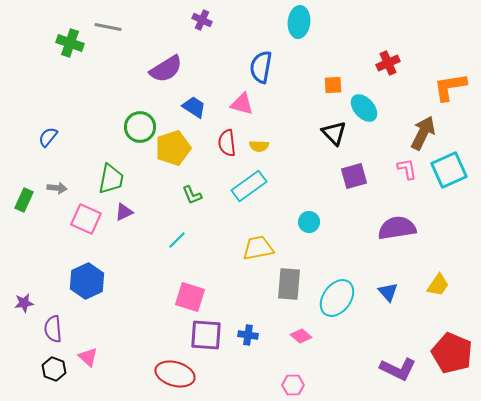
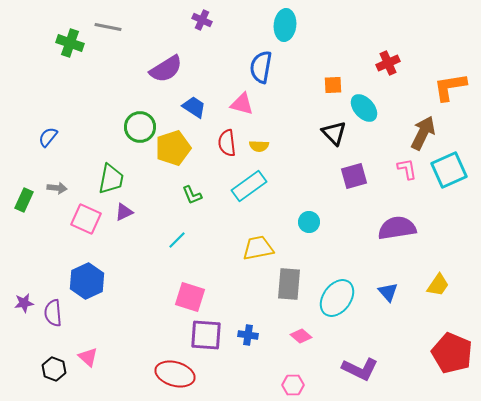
cyan ellipse at (299, 22): moved 14 px left, 3 px down
purple semicircle at (53, 329): moved 16 px up
purple L-shape at (398, 369): moved 38 px left
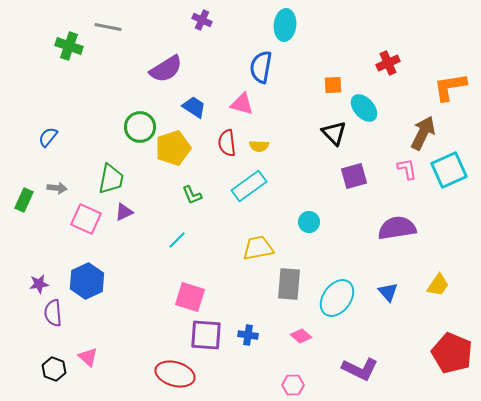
green cross at (70, 43): moved 1 px left, 3 px down
purple star at (24, 303): moved 15 px right, 19 px up
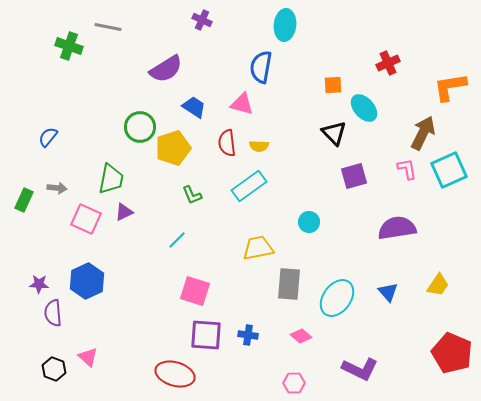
purple star at (39, 284): rotated 12 degrees clockwise
pink square at (190, 297): moved 5 px right, 6 px up
pink hexagon at (293, 385): moved 1 px right, 2 px up
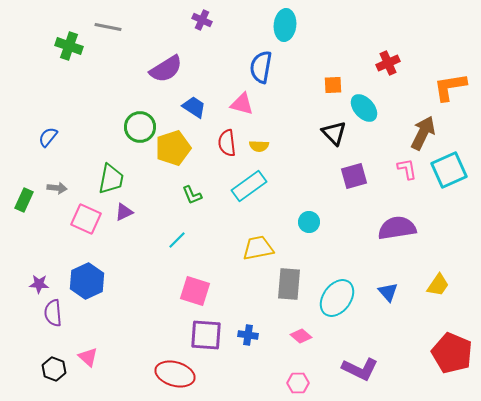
pink hexagon at (294, 383): moved 4 px right
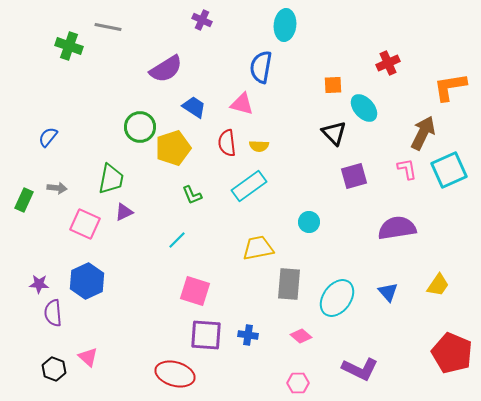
pink square at (86, 219): moved 1 px left, 5 px down
